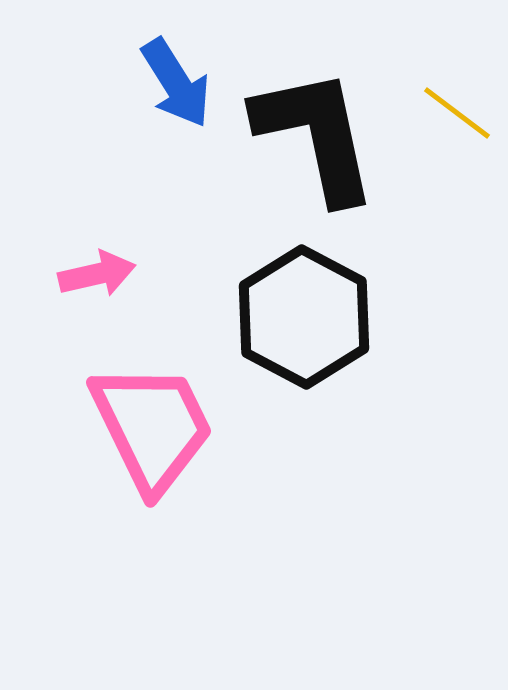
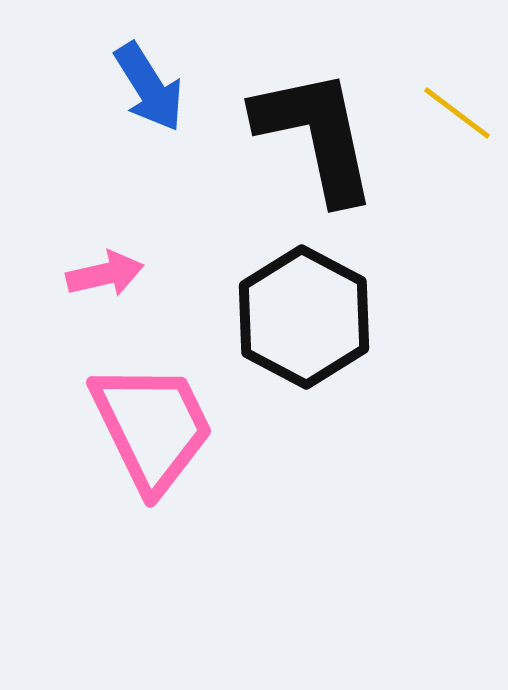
blue arrow: moved 27 px left, 4 px down
pink arrow: moved 8 px right
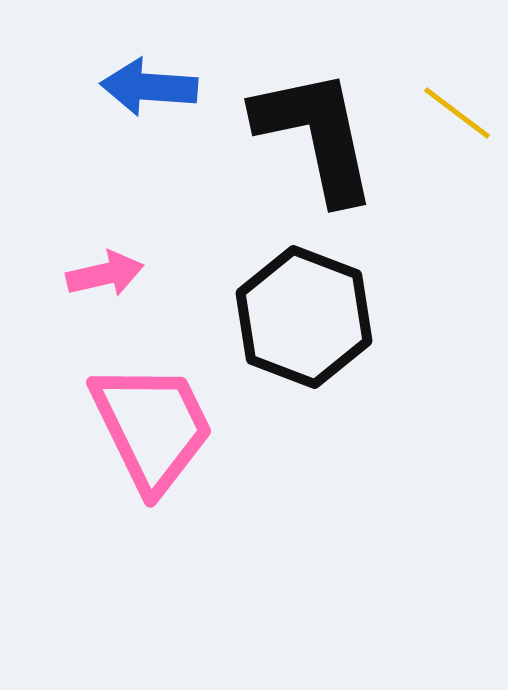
blue arrow: rotated 126 degrees clockwise
black hexagon: rotated 7 degrees counterclockwise
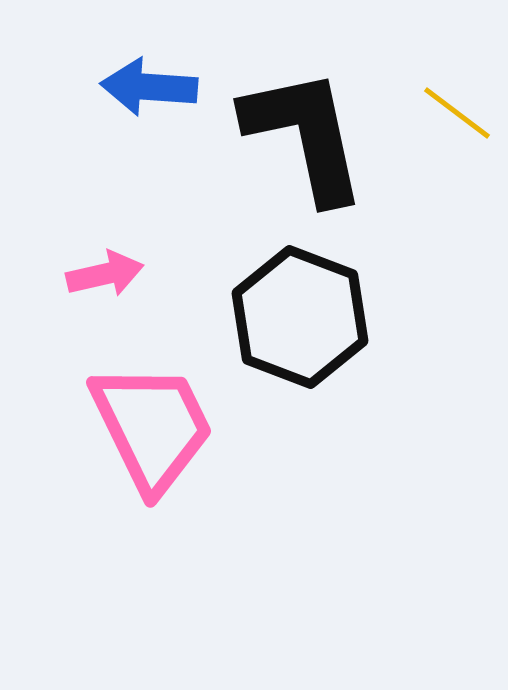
black L-shape: moved 11 px left
black hexagon: moved 4 px left
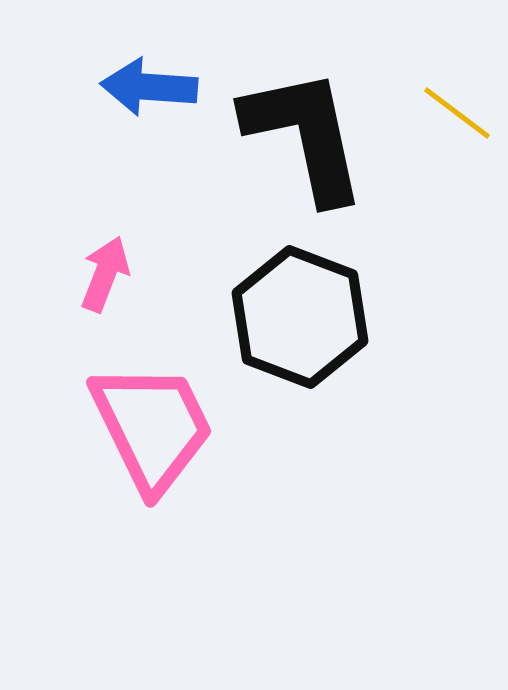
pink arrow: rotated 56 degrees counterclockwise
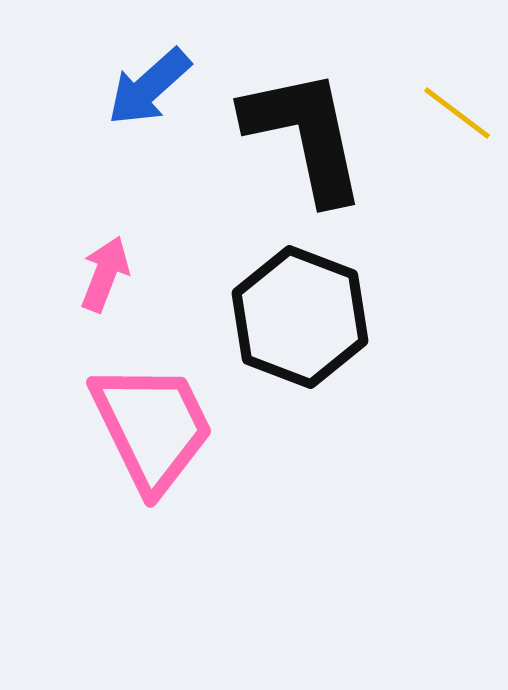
blue arrow: rotated 46 degrees counterclockwise
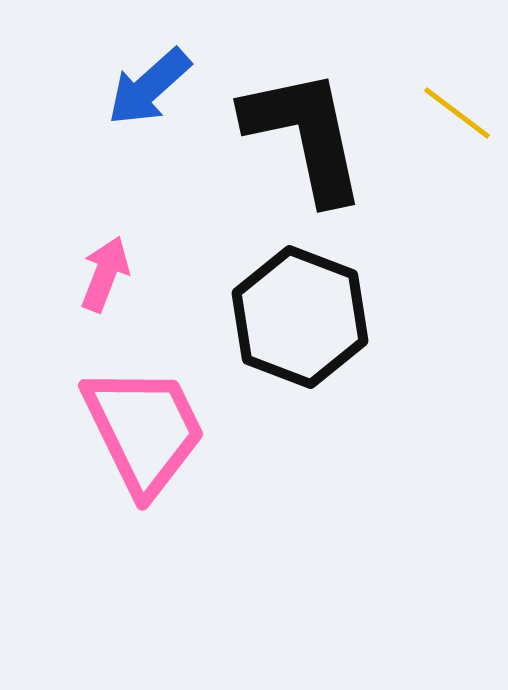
pink trapezoid: moved 8 px left, 3 px down
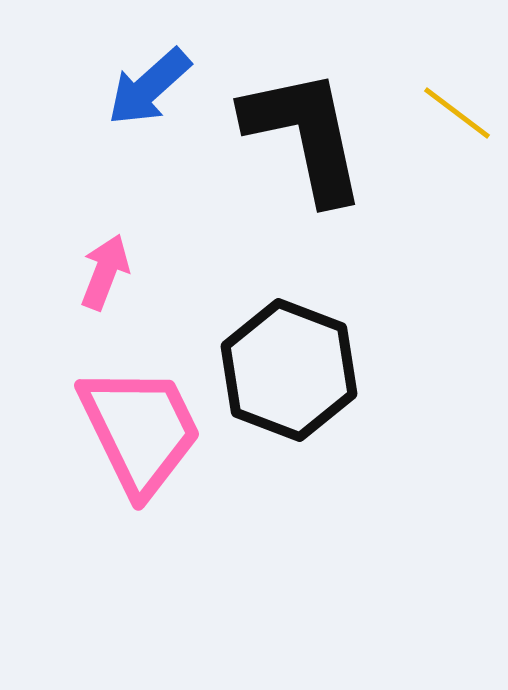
pink arrow: moved 2 px up
black hexagon: moved 11 px left, 53 px down
pink trapezoid: moved 4 px left
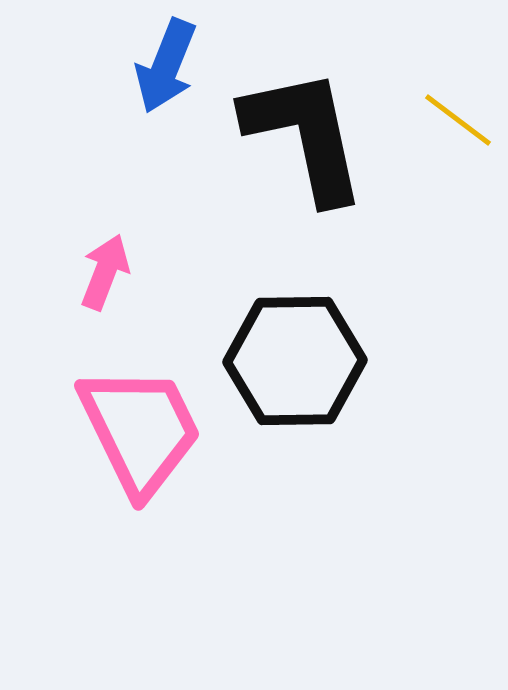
blue arrow: moved 17 px right, 21 px up; rotated 26 degrees counterclockwise
yellow line: moved 1 px right, 7 px down
black hexagon: moved 6 px right, 9 px up; rotated 22 degrees counterclockwise
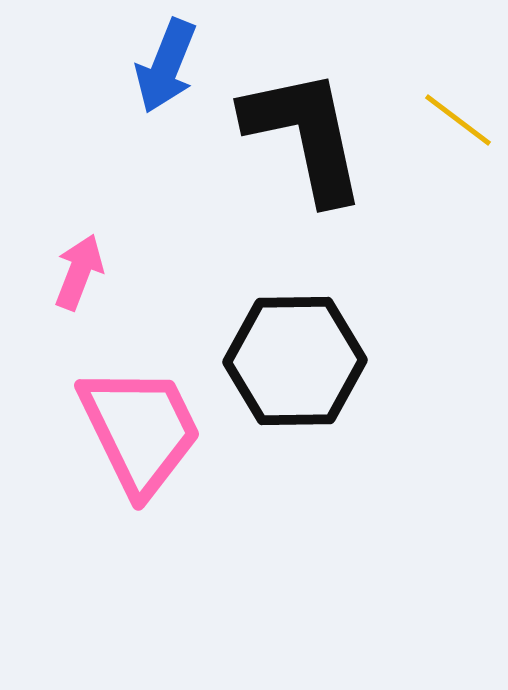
pink arrow: moved 26 px left
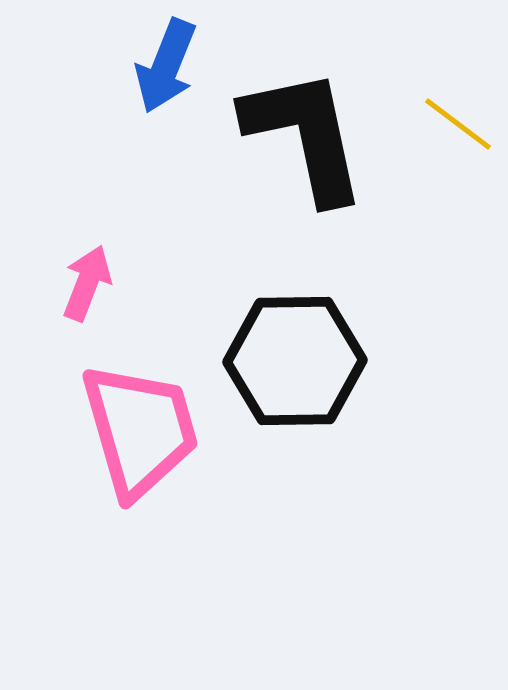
yellow line: moved 4 px down
pink arrow: moved 8 px right, 11 px down
pink trapezoid: rotated 10 degrees clockwise
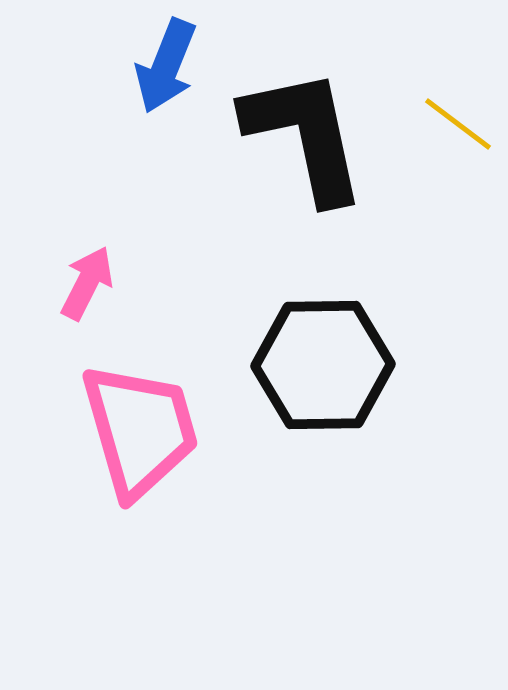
pink arrow: rotated 6 degrees clockwise
black hexagon: moved 28 px right, 4 px down
